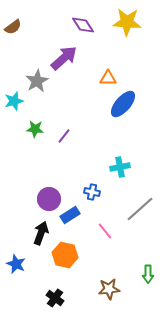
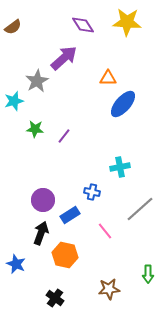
purple circle: moved 6 px left, 1 px down
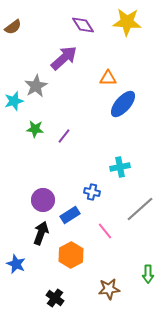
gray star: moved 1 px left, 5 px down
orange hexagon: moved 6 px right; rotated 20 degrees clockwise
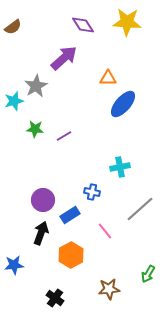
purple line: rotated 21 degrees clockwise
blue star: moved 2 px left, 1 px down; rotated 30 degrees counterclockwise
green arrow: rotated 30 degrees clockwise
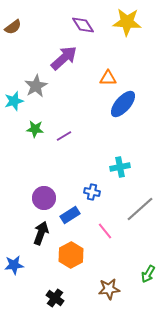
purple circle: moved 1 px right, 2 px up
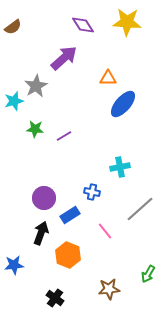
orange hexagon: moved 3 px left; rotated 10 degrees counterclockwise
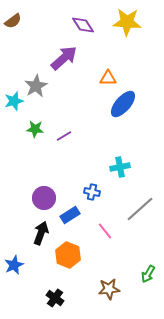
brown semicircle: moved 6 px up
blue star: rotated 18 degrees counterclockwise
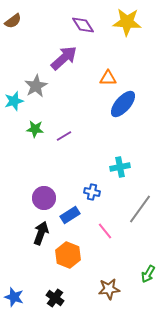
gray line: rotated 12 degrees counterclockwise
blue star: moved 32 px down; rotated 30 degrees counterclockwise
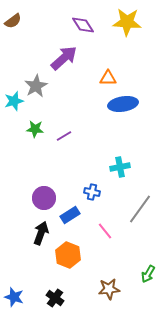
blue ellipse: rotated 40 degrees clockwise
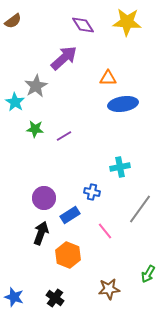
cyan star: moved 1 px right, 1 px down; rotated 24 degrees counterclockwise
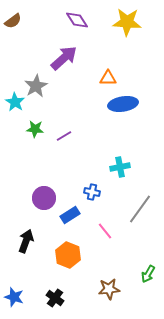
purple diamond: moved 6 px left, 5 px up
black arrow: moved 15 px left, 8 px down
